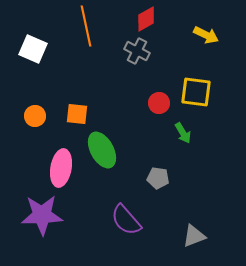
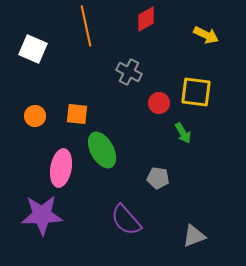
gray cross: moved 8 px left, 21 px down
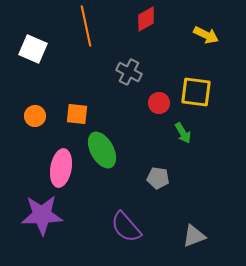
purple semicircle: moved 7 px down
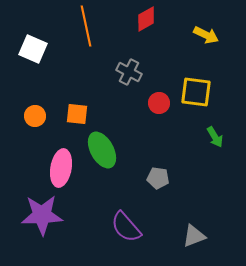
green arrow: moved 32 px right, 4 px down
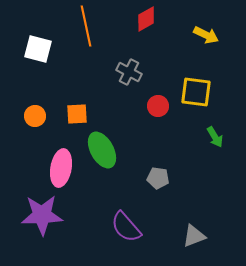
white square: moved 5 px right; rotated 8 degrees counterclockwise
red circle: moved 1 px left, 3 px down
orange square: rotated 10 degrees counterclockwise
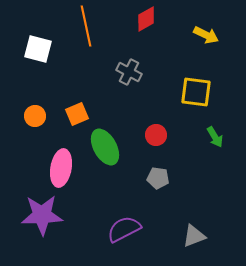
red circle: moved 2 px left, 29 px down
orange square: rotated 20 degrees counterclockwise
green ellipse: moved 3 px right, 3 px up
purple semicircle: moved 2 px left, 2 px down; rotated 104 degrees clockwise
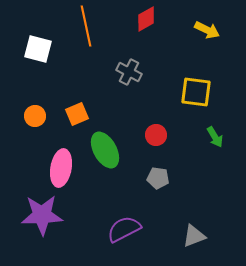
yellow arrow: moved 1 px right, 5 px up
green ellipse: moved 3 px down
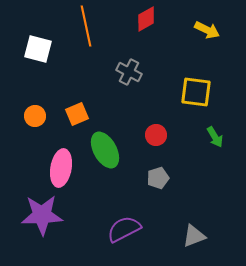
gray pentagon: rotated 25 degrees counterclockwise
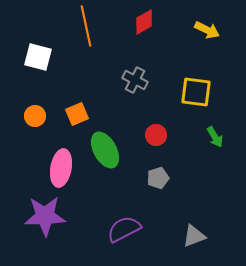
red diamond: moved 2 px left, 3 px down
white square: moved 8 px down
gray cross: moved 6 px right, 8 px down
purple star: moved 3 px right, 1 px down
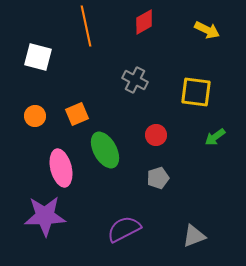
green arrow: rotated 85 degrees clockwise
pink ellipse: rotated 24 degrees counterclockwise
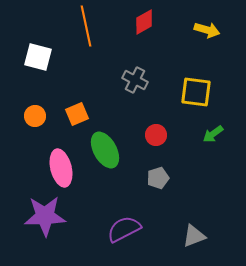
yellow arrow: rotated 10 degrees counterclockwise
green arrow: moved 2 px left, 3 px up
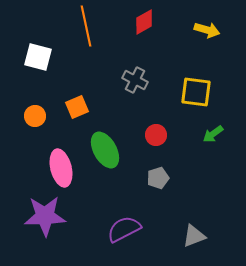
orange square: moved 7 px up
